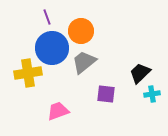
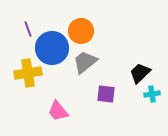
purple line: moved 19 px left, 12 px down
gray trapezoid: moved 1 px right
pink trapezoid: rotated 110 degrees counterclockwise
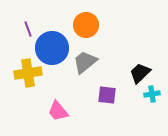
orange circle: moved 5 px right, 6 px up
purple square: moved 1 px right, 1 px down
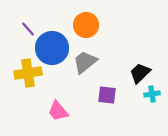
purple line: rotated 21 degrees counterclockwise
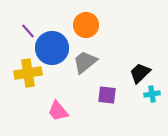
purple line: moved 2 px down
